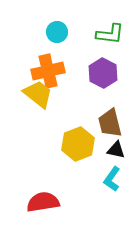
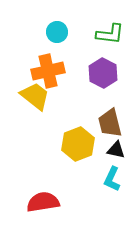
yellow trapezoid: moved 3 px left, 2 px down
cyan L-shape: rotated 10 degrees counterclockwise
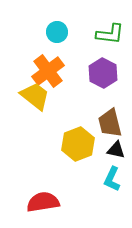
orange cross: rotated 24 degrees counterclockwise
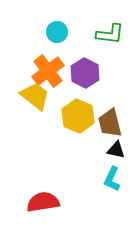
purple hexagon: moved 18 px left
yellow hexagon: moved 28 px up; rotated 16 degrees counterclockwise
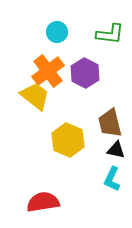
yellow hexagon: moved 10 px left, 24 px down
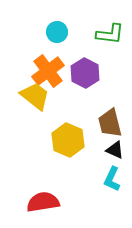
black triangle: moved 1 px left; rotated 12 degrees clockwise
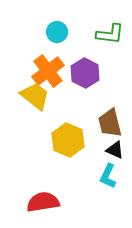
cyan L-shape: moved 4 px left, 3 px up
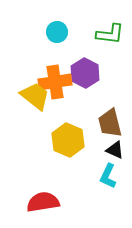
orange cross: moved 7 px right, 11 px down; rotated 28 degrees clockwise
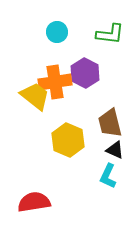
red semicircle: moved 9 px left
